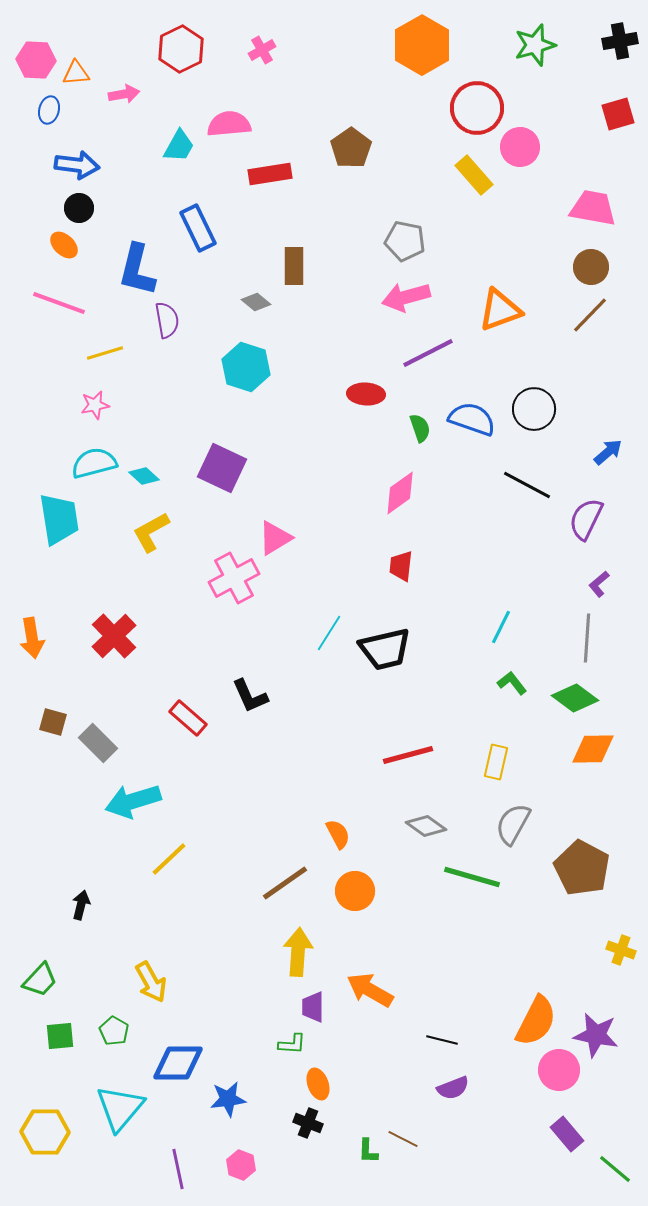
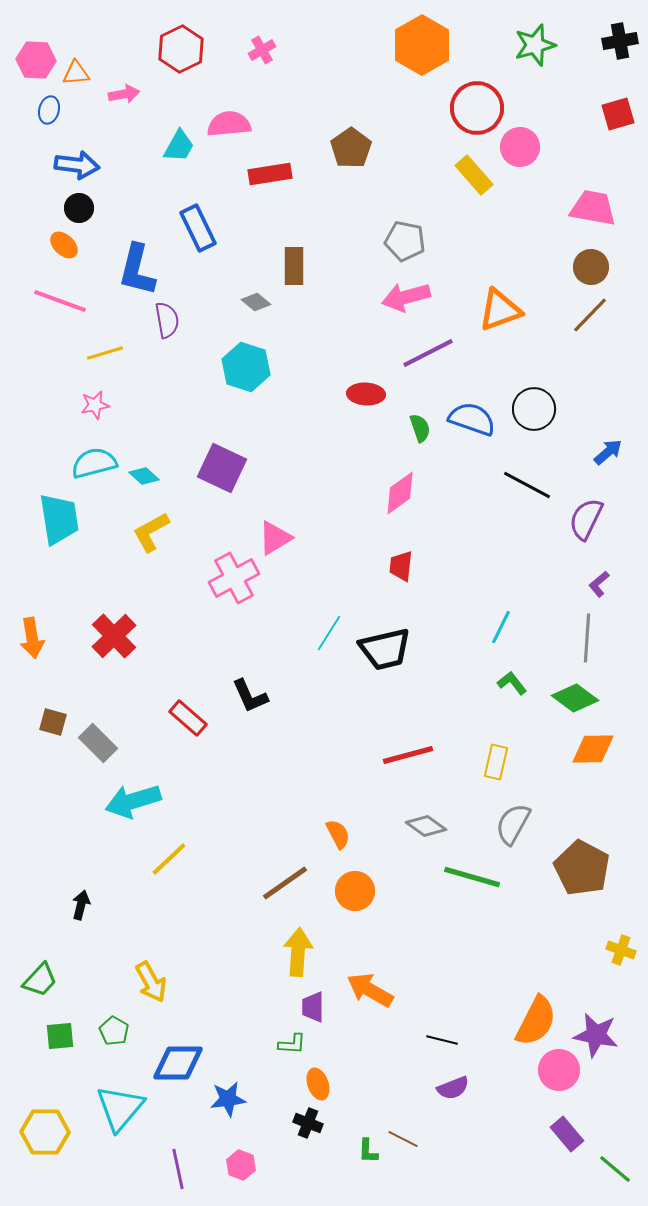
pink line at (59, 303): moved 1 px right, 2 px up
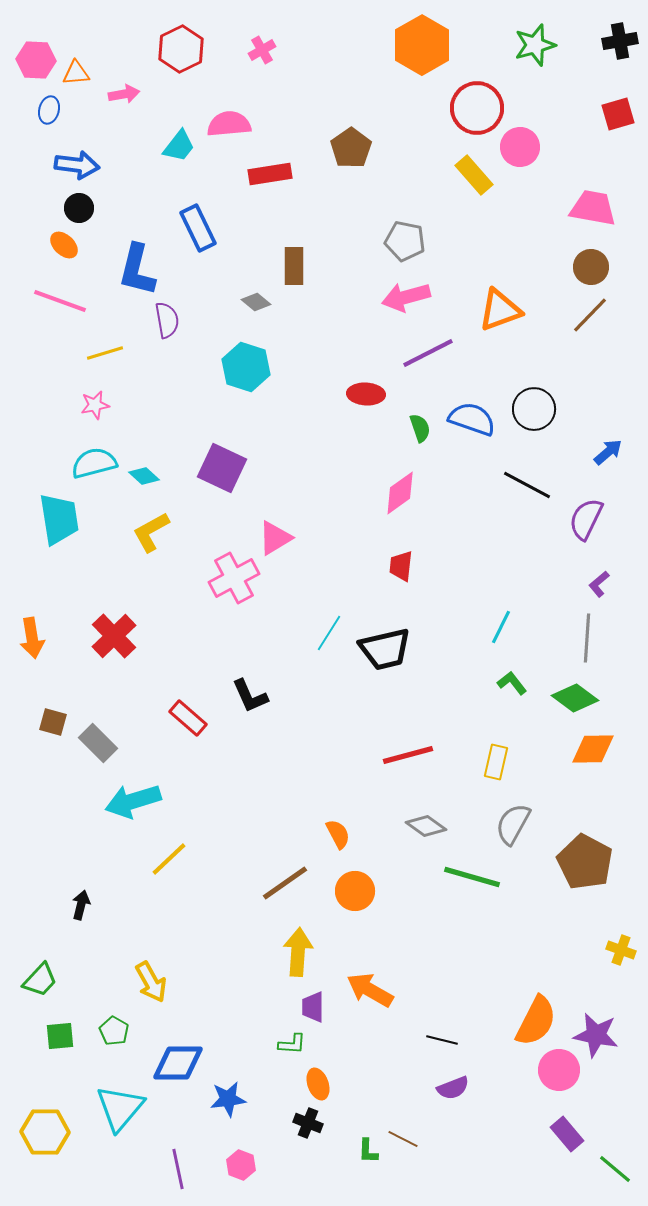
cyan trapezoid at (179, 146): rotated 9 degrees clockwise
brown pentagon at (582, 868): moved 3 px right, 6 px up
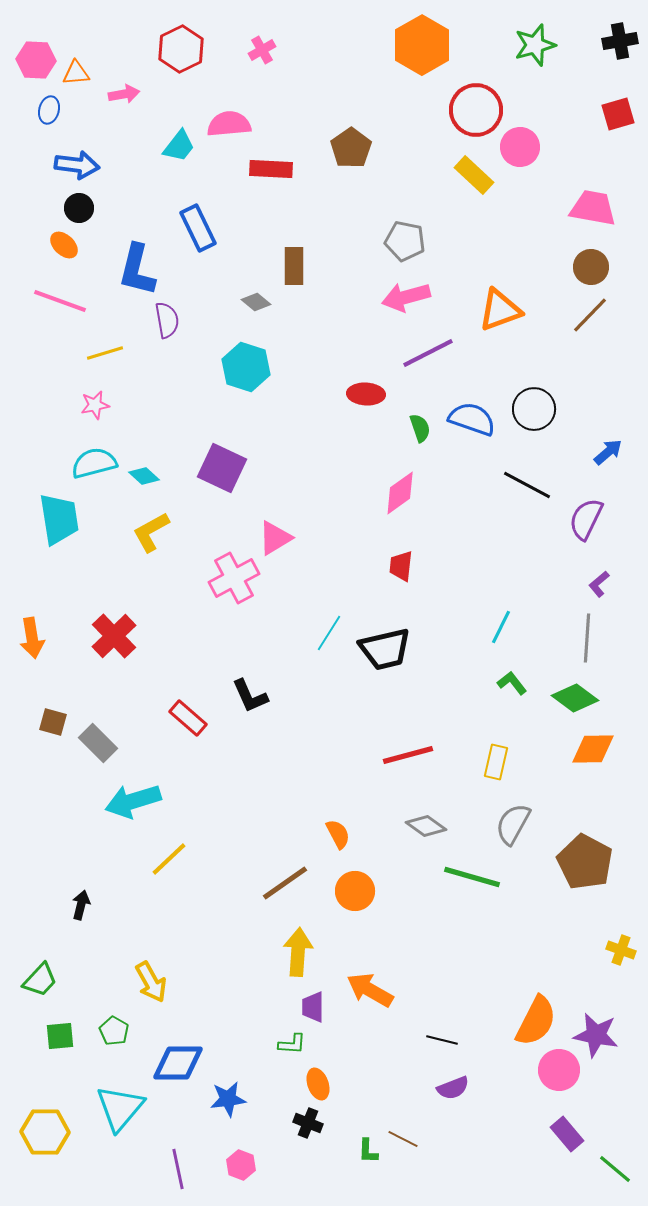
red circle at (477, 108): moved 1 px left, 2 px down
red rectangle at (270, 174): moved 1 px right, 5 px up; rotated 12 degrees clockwise
yellow rectangle at (474, 175): rotated 6 degrees counterclockwise
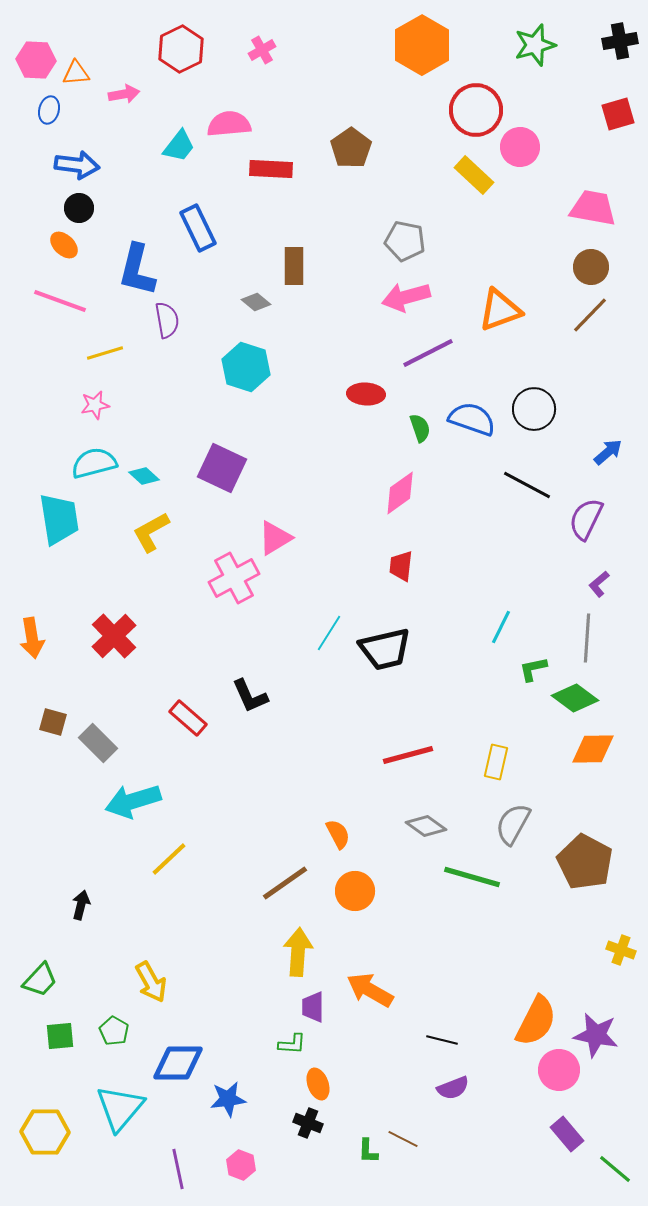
green L-shape at (512, 683): moved 21 px right, 14 px up; rotated 64 degrees counterclockwise
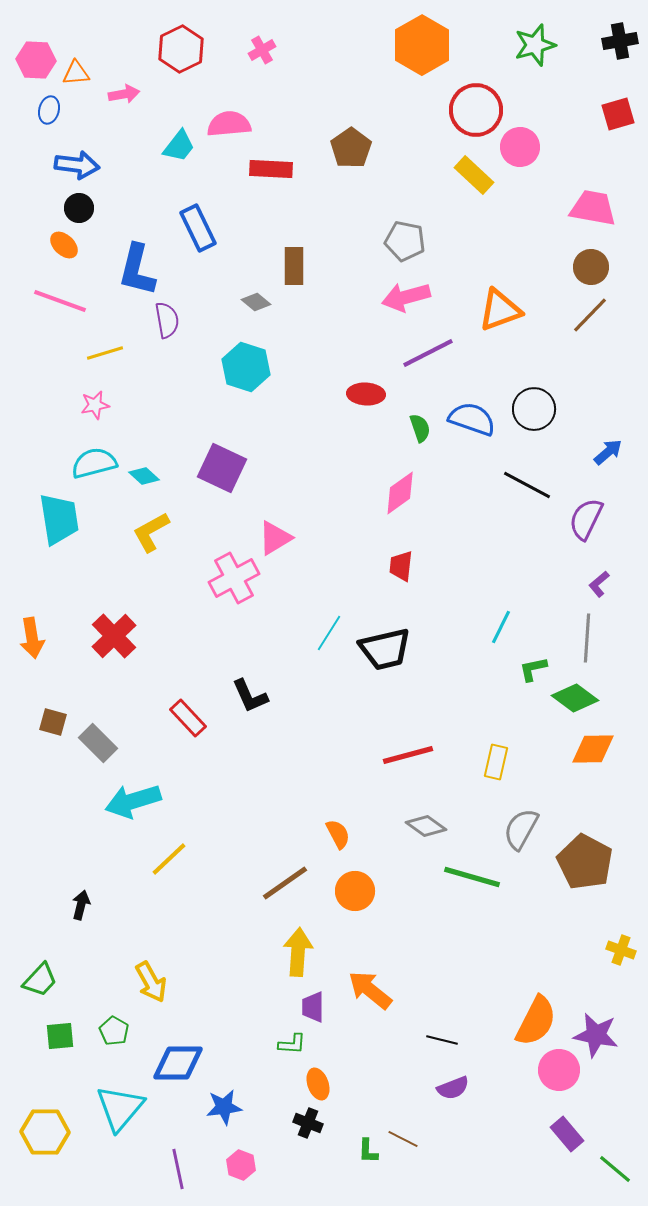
red rectangle at (188, 718): rotated 6 degrees clockwise
gray semicircle at (513, 824): moved 8 px right, 5 px down
orange arrow at (370, 990): rotated 9 degrees clockwise
blue star at (228, 1099): moved 4 px left, 8 px down
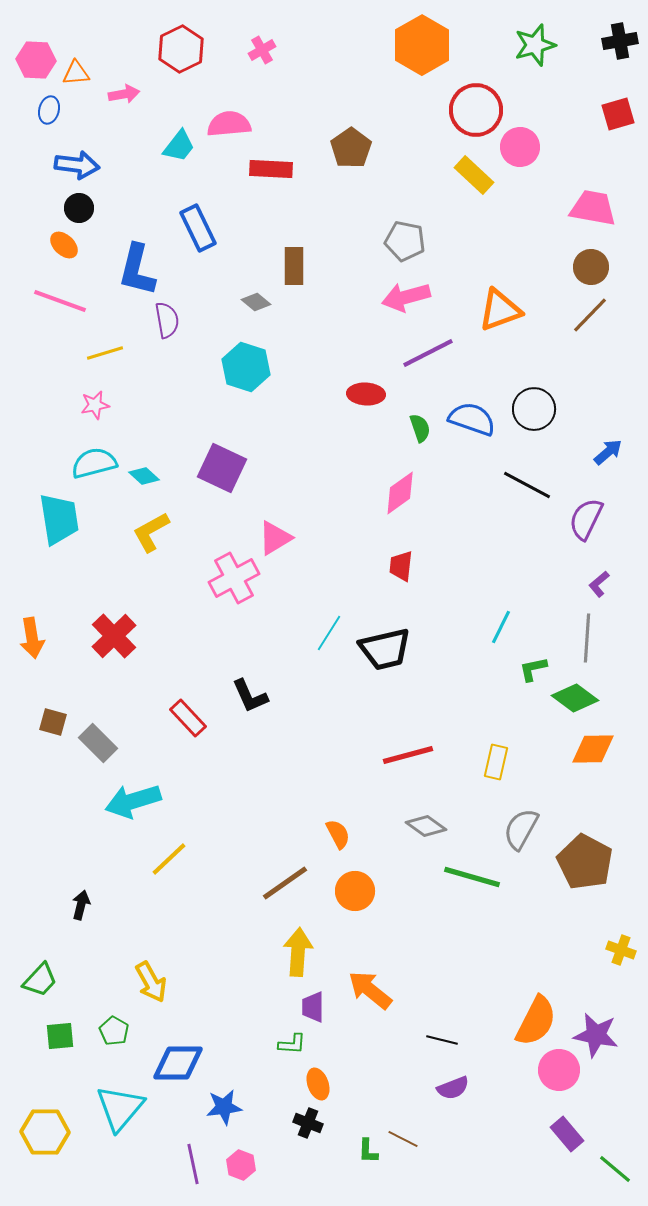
purple line at (178, 1169): moved 15 px right, 5 px up
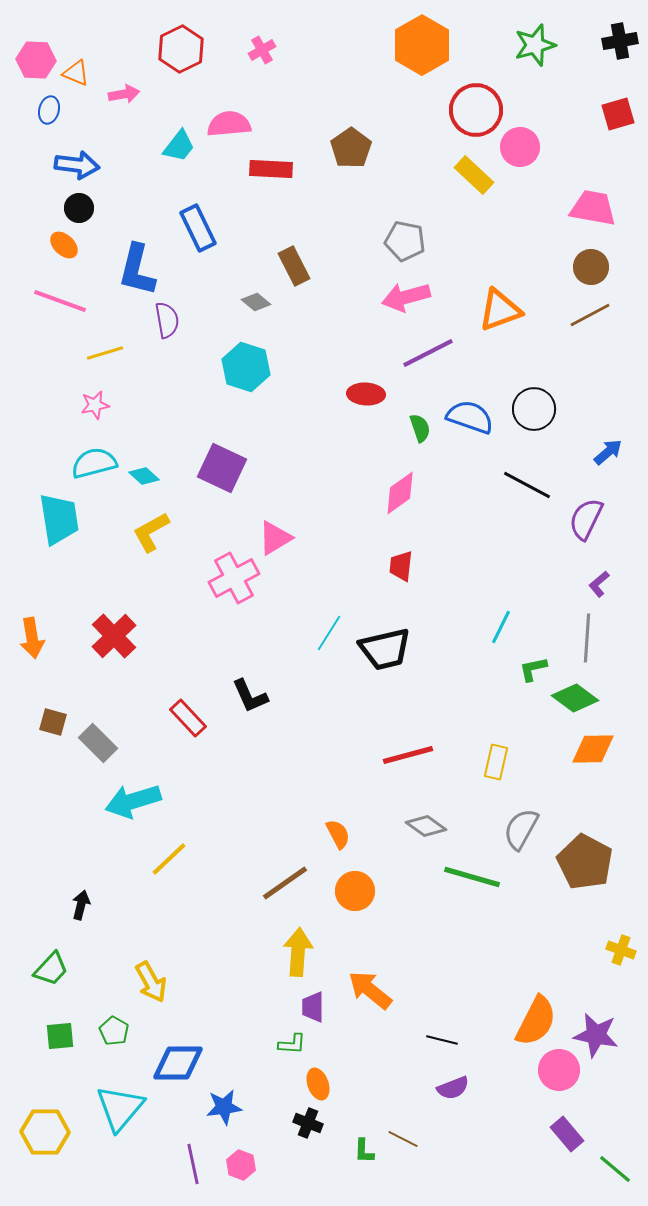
orange triangle at (76, 73): rotated 28 degrees clockwise
brown rectangle at (294, 266): rotated 27 degrees counterclockwise
brown line at (590, 315): rotated 18 degrees clockwise
blue semicircle at (472, 419): moved 2 px left, 2 px up
green trapezoid at (40, 980): moved 11 px right, 11 px up
green L-shape at (368, 1151): moved 4 px left
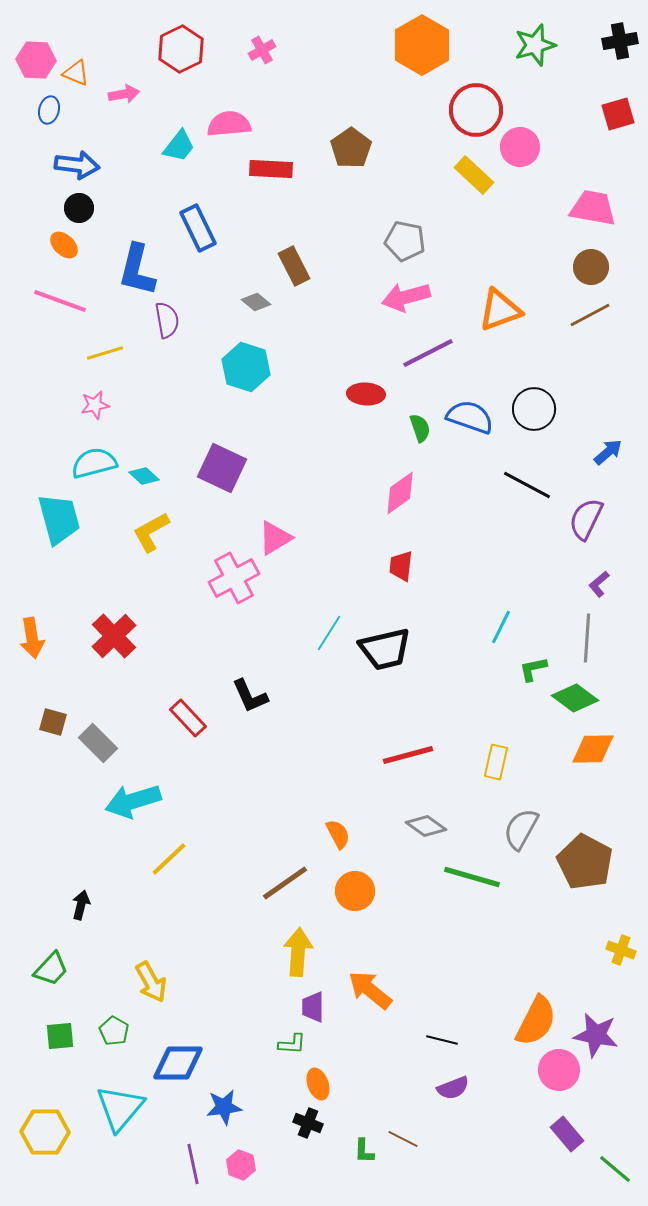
cyan trapezoid at (59, 519): rotated 6 degrees counterclockwise
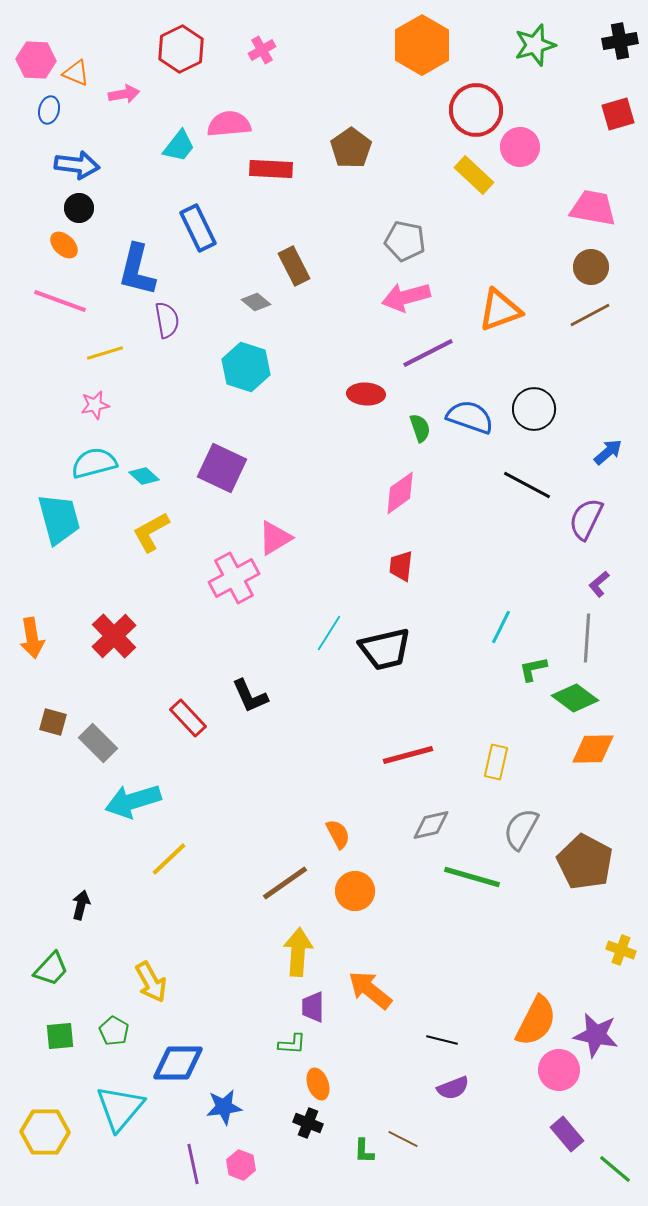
gray diamond at (426, 826): moved 5 px right, 1 px up; rotated 48 degrees counterclockwise
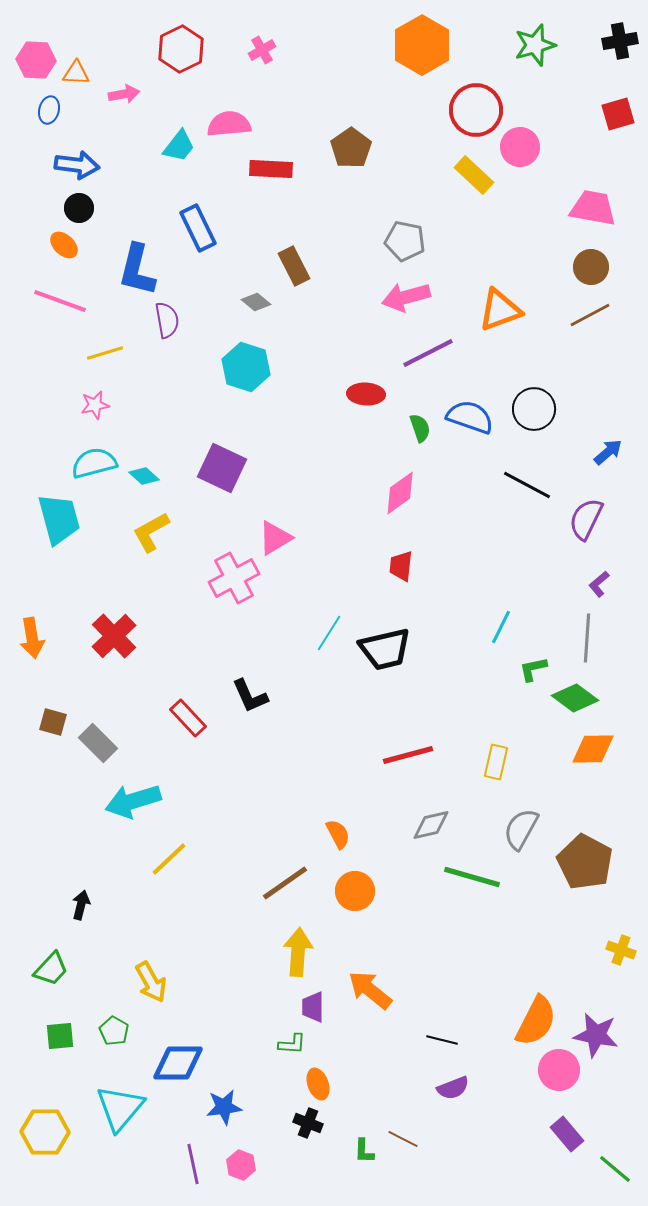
orange triangle at (76, 73): rotated 20 degrees counterclockwise
